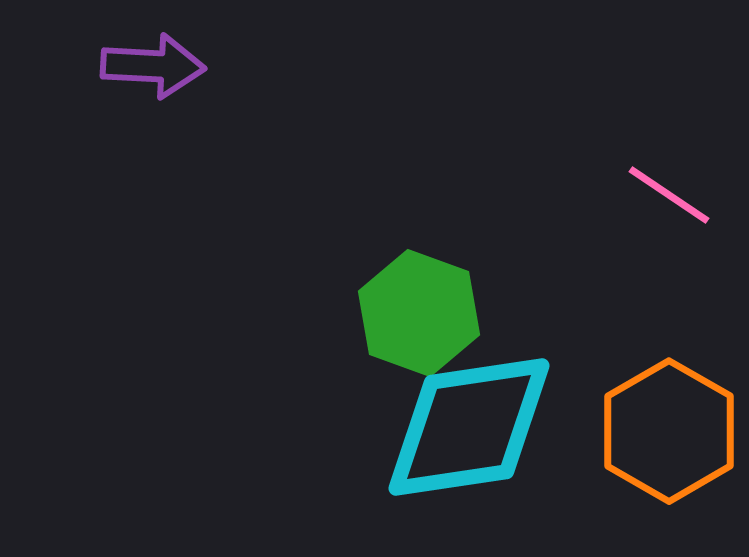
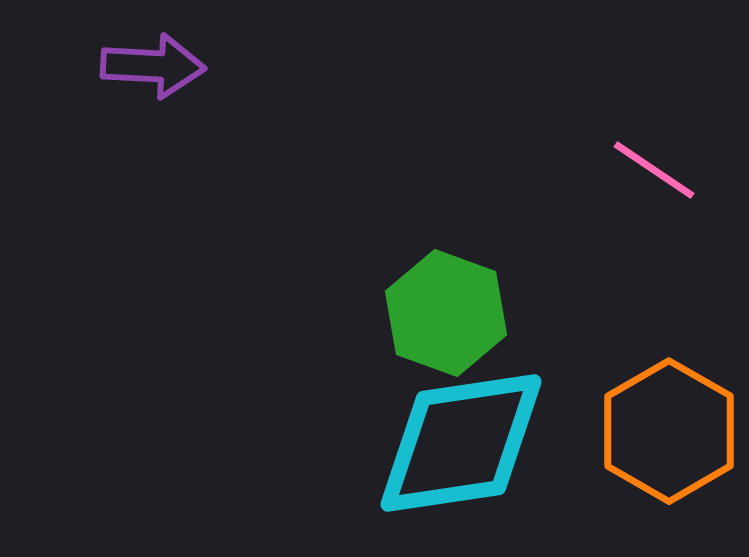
pink line: moved 15 px left, 25 px up
green hexagon: moved 27 px right
cyan diamond: moved 8 px left, 16 px down
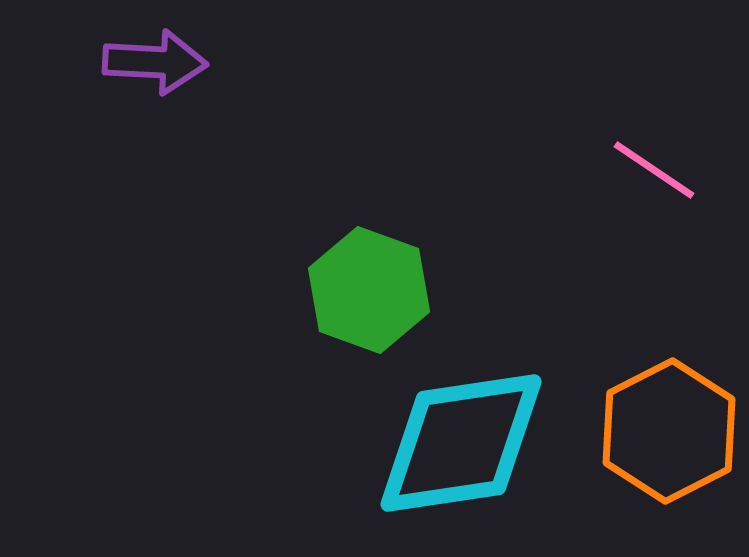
purple arrow: moved 2 px right, 4 px up
green hexagon: moved 77 px left, 23 px up
orange hexagon: rotated 3 degrees clockwise
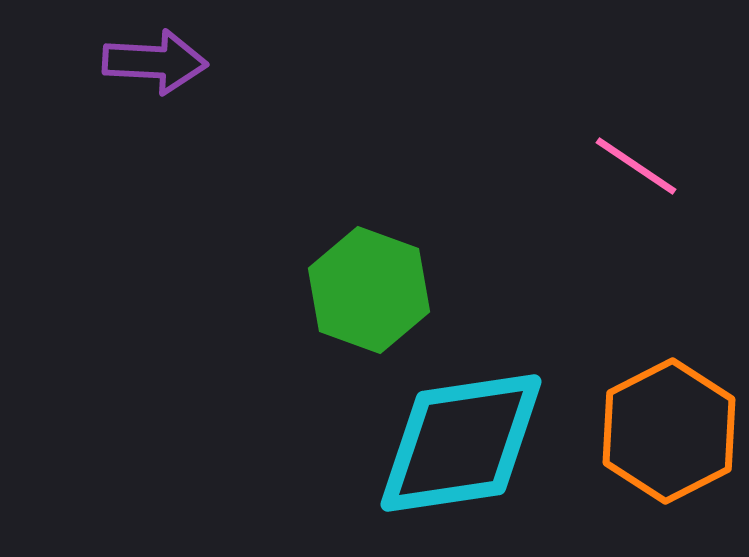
pink line: moved 18 px left, 4 px up
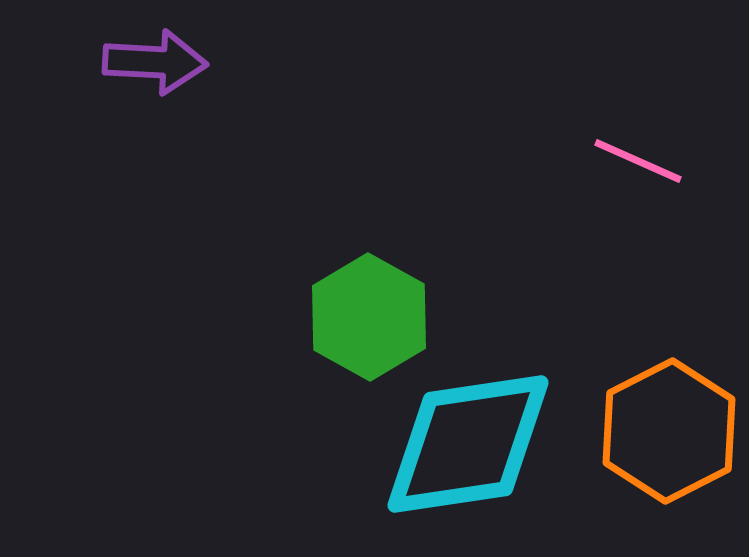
pink line: moved 2 px right, 5 px up; rotated 10 degrees counterclockwise
green hexagon: moved 27 px down; rotated 9 degrees clockwise
cyan diamond: moved 7 px right, 1 px down
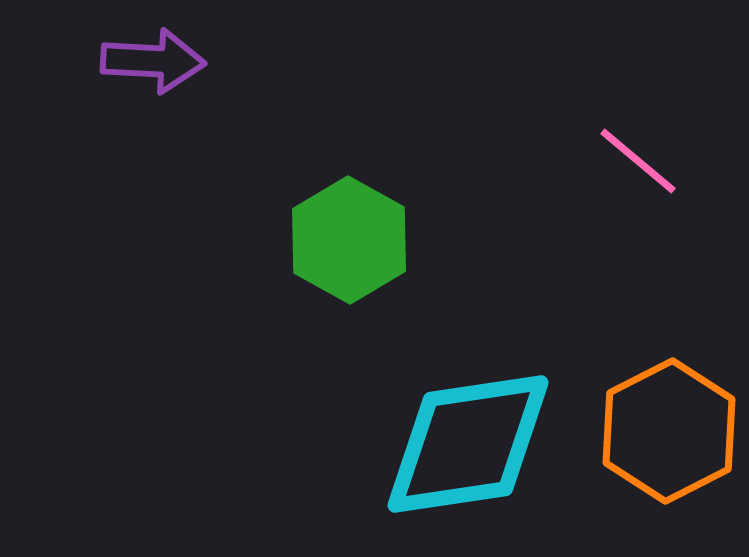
purple arrow: moved 2 px left, 1 px up
pink line: rotated 16 degrees clockwise
green hexagon: moved 20 px left, 77 px up
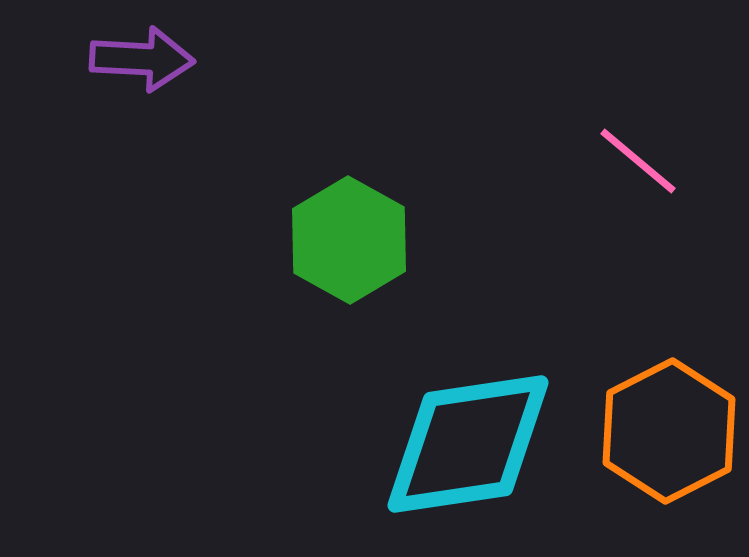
purple arrow: moved 11 px left, 2 px up
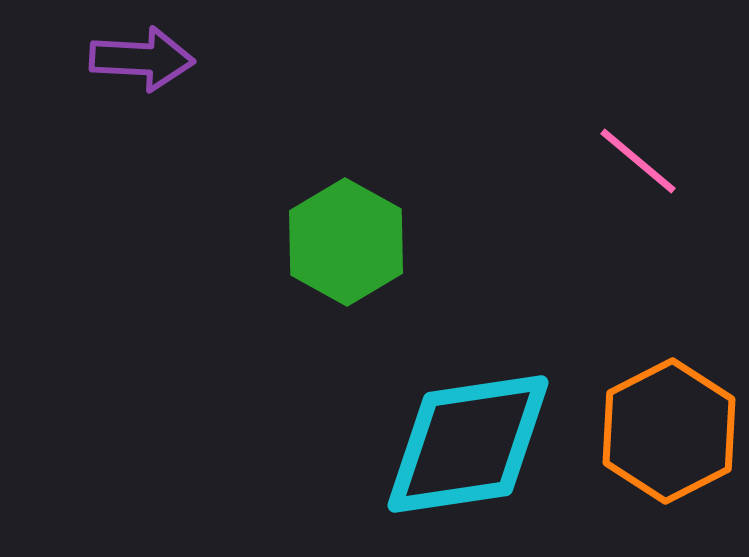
green hexagon: moved 3 px left, 2 px down
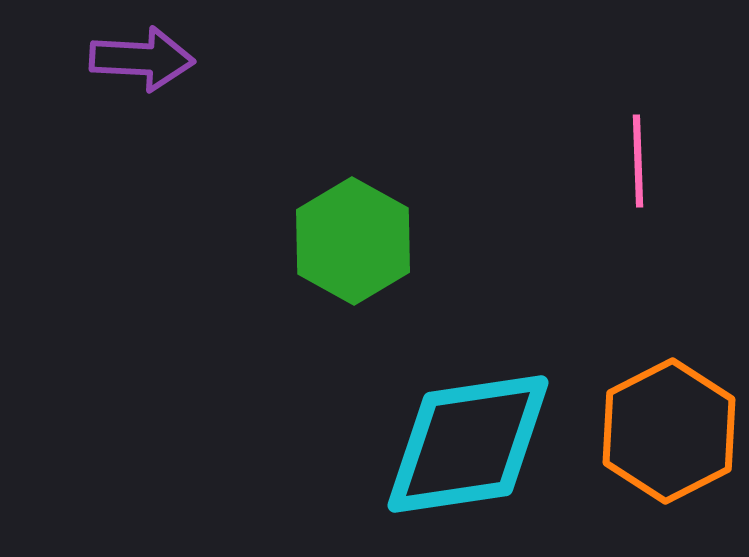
pink line: rotated 48 degrees clockwise
green hexagon: moved 7 px right, 1 px up
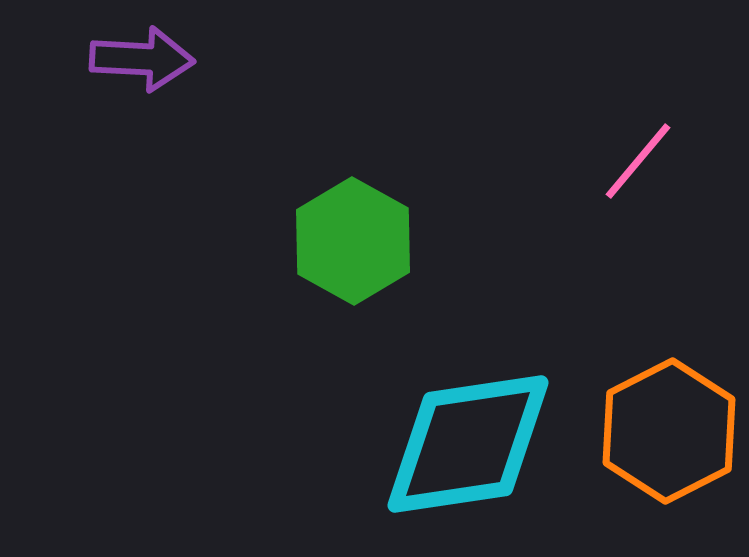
pink line: rotated 42 degrees clockwise
